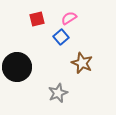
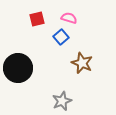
pink semicircle: rotated 49 degrees clockwise
black circle: moved 1 px right, 1 px down
gray star: moved 4 px right, 8 px down
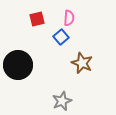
pink semicircle: rotated 77 degrees clockwise
black circle: moved 3 px up
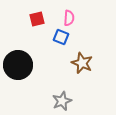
blue square: rotated 28 degrees counterclockwise
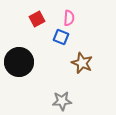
red square: rotated 14 degrees counterclockwise
black circle: moved 1 px right, 3 px up
gray star: rotated 18 degrees clockwise
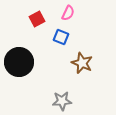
pink semicircle: moved 1 px left, 5 px up; rotated 21 degrees clockwise
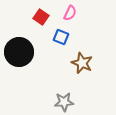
pink semicircle: moved 2 px right
red square: moved 4 px right, 2 px up; rotated 28 degrees counterclockwise
black circle: moved 10 px up
gray star: moved 2 px right, 1 px down
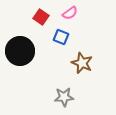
pink semicircle: rotated 28 degrees clockwise
black circle: moved 1 px right, 1 px up
gray star: moved 5 px up
